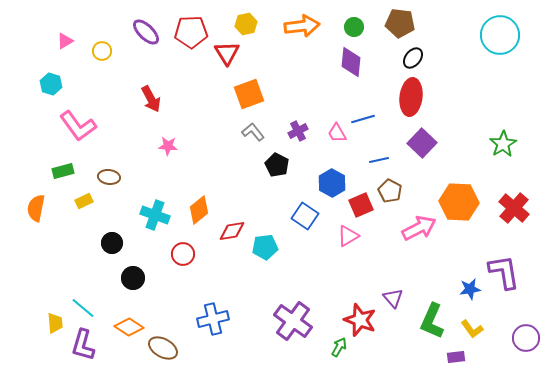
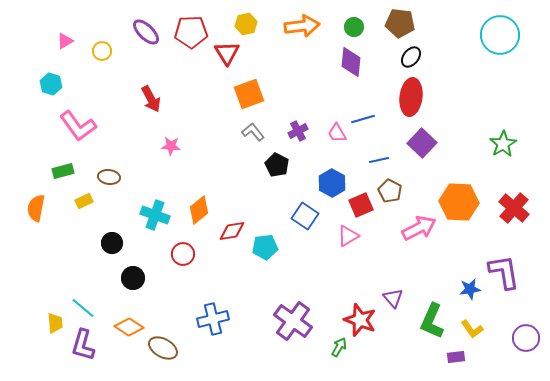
black ellipse at (413, 58): moved 2 px left, 1 px up
pink star at (168, 146): moved 3 px right
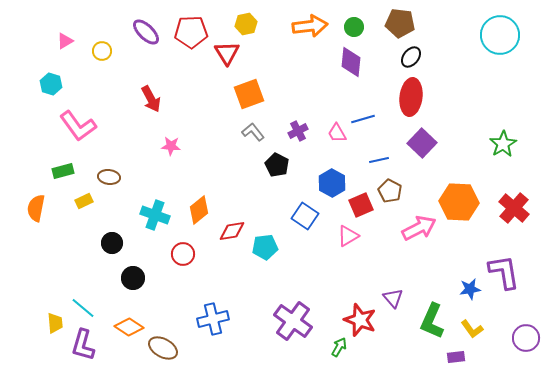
orange arrow at (302, 26): moved 8 px right
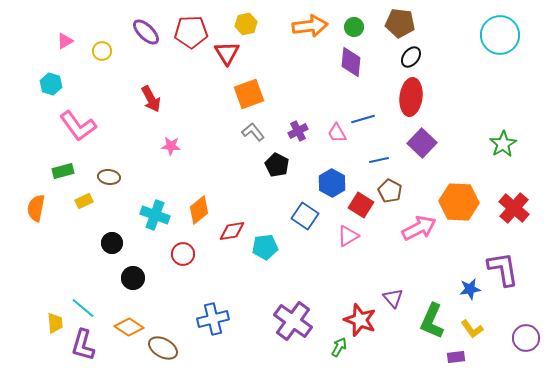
red square at (361, 205): rotated 35 degrees counterclockwise
purple L-shape at (504, 272): moved 1 px left, 3 px up
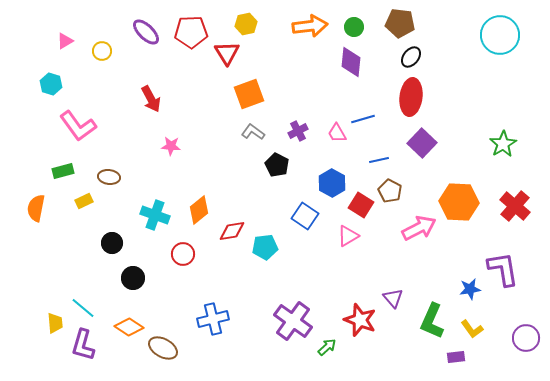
gray L-shape at (253, 132): rotated 15 degrees counterclockwise
red cross at (514, 208): moved 1 px right, 2 px up
green arrow at (339, 347): moved 12 px left; rotated 18 degrees clockwise
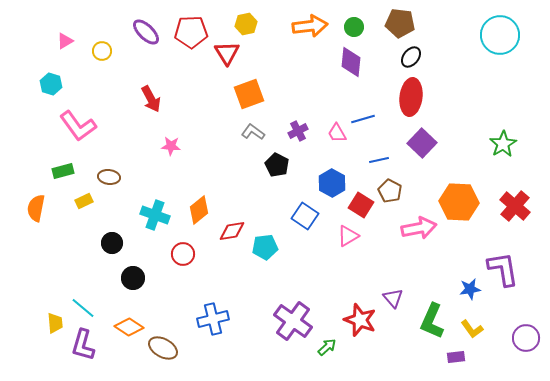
pink arrow at (419, 228): rotated 16 degrees clockwise
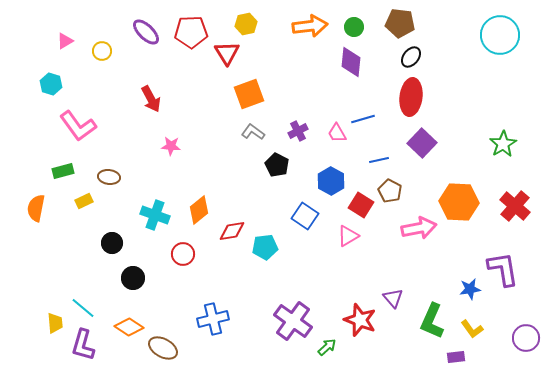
blue hexagon at (332, 183): moved 1 px left, 2 px up
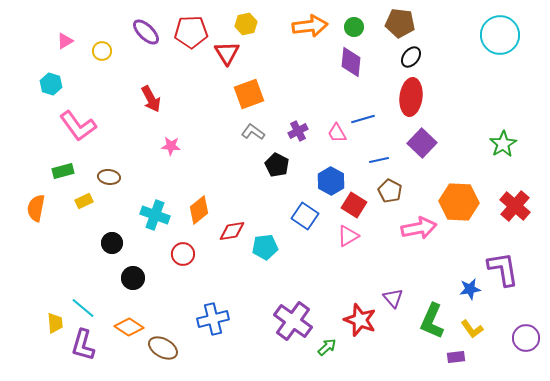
red square at (361, 205): moved 7 px left
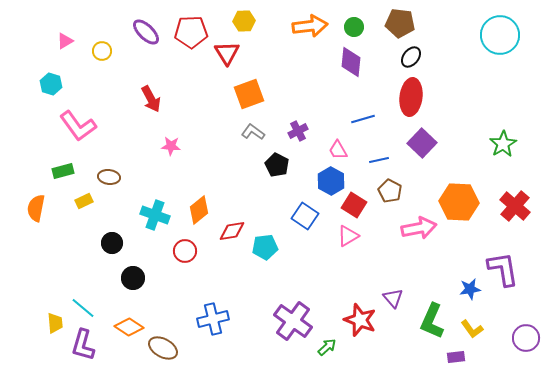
yellow hexagon at (246, 24): moved 2 px left, 3 px up; rotated 10 degrees clockwise
pink trapezoid at (337, 133): moved 1 px right, 17 px down
red circle at (183, 254): moved 2 px right, 3 px up
